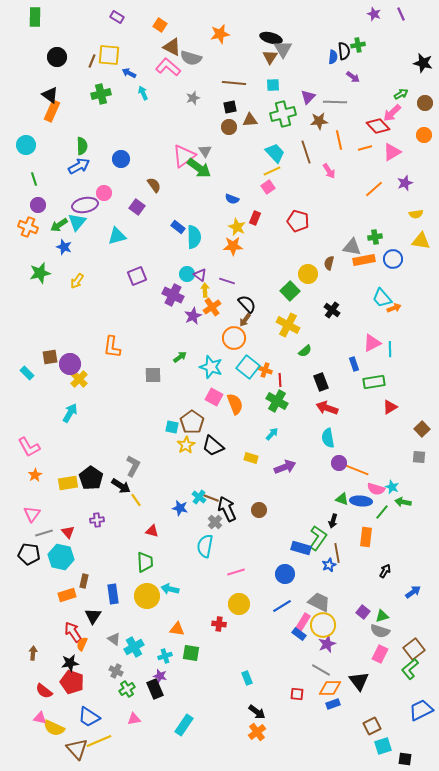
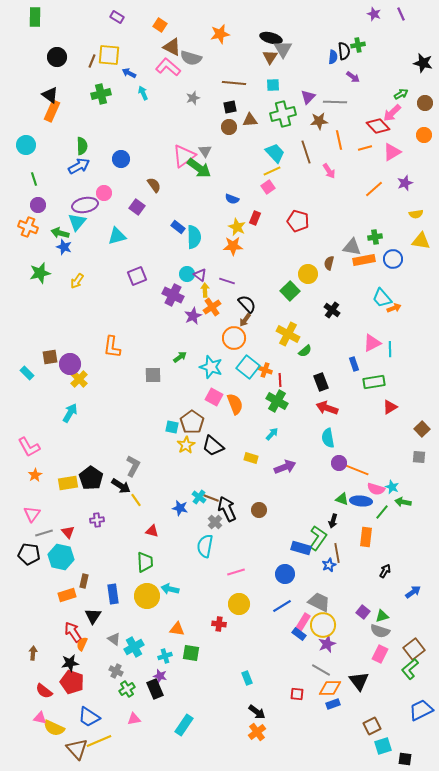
green arrow at (59, 225): moved 1 px right, 8 px down; rotated 48 degrees clockwise
yellow cross at (288, 325): moved 9 px down
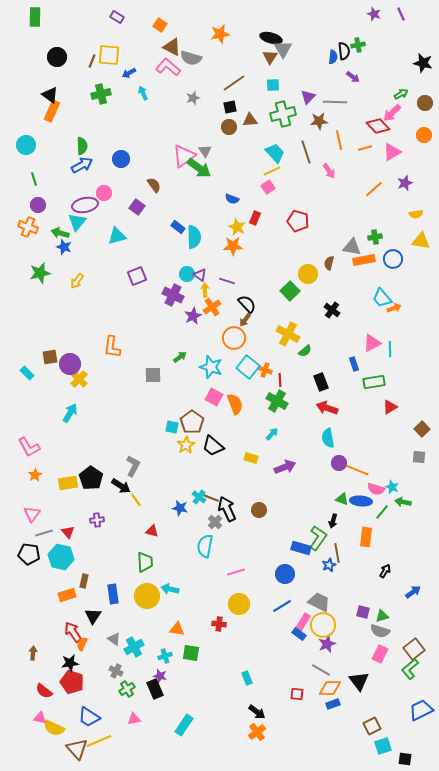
blue arrow at (129, 73): rotated 56 degrees counterclockwise
brown line at (234, 83): rotated 40 degrees counterclockwise
blue arrow at (79, 166): moved 3 px right, 1 px up
purple square at (363, 612): rotated 24 degrees counterclockwise
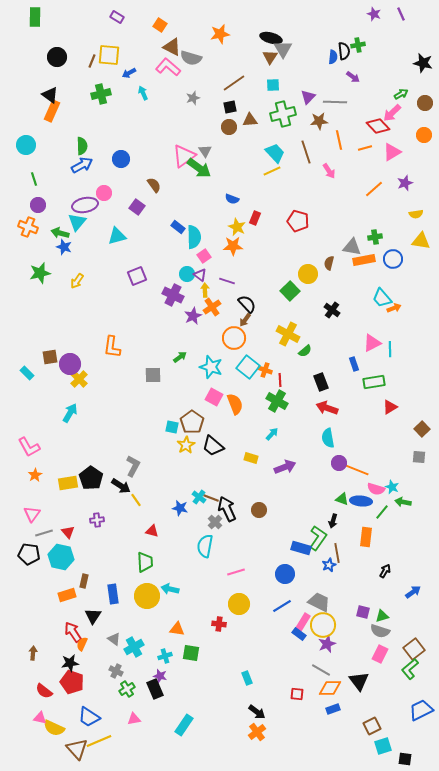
pink square at (268, 187): moved 64 px left, 69 px down
blue rectangle at (333, 704): moved 5 px down
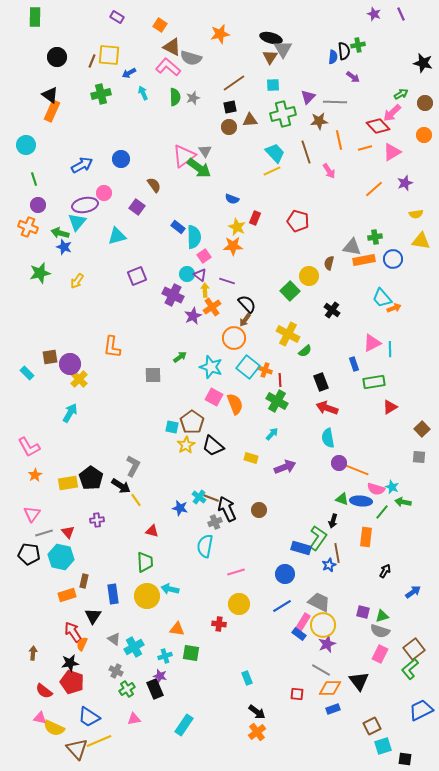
green semicircle at (82, 146): moved 93 px right, 49 px up
yellow circle at (308, 274): moved 1 px right, 2 px down
gray cross at (215, 522): rotated 24 degrees clockwise
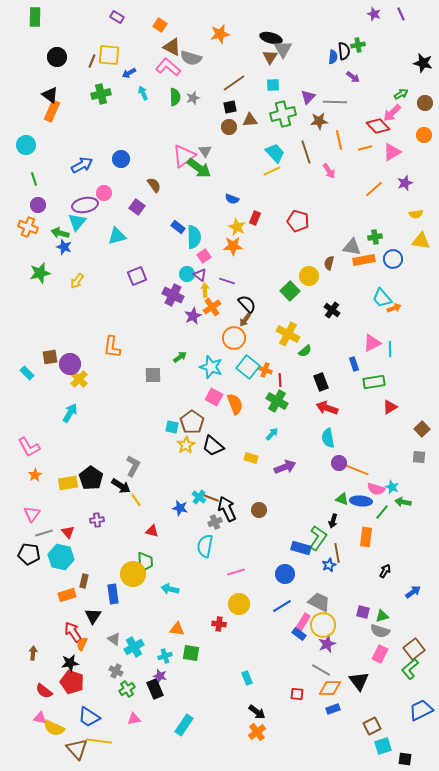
yellow circle at (147, 596): moved 14 px left, 22 px up
yellow line at (99, 741): rotated 30 degrees clockwise
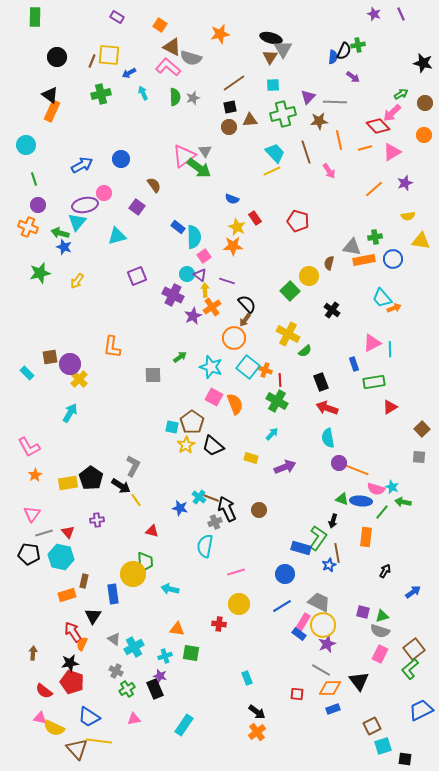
black semicircle at (344, 51): rotated 30 degrees clockwise
yellow semicircle at (416, 214): moved 8 px left, 2 px down
red rectangle at (255, 218): rotated 56 degrees counterclockwise
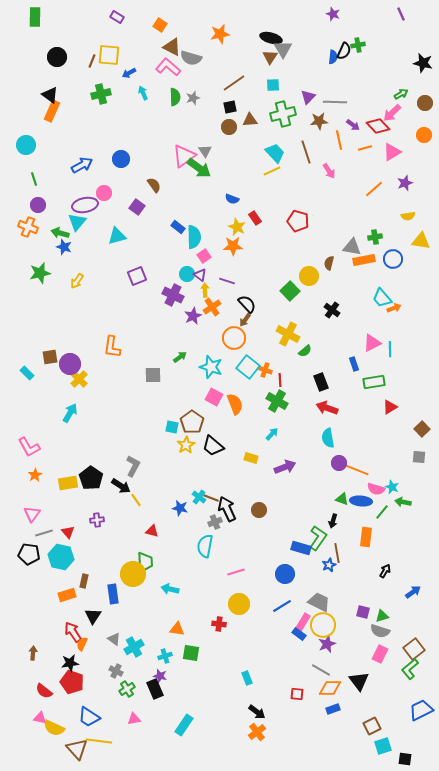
purple star at (374, 14): moved 41 px left
purple arrow at (353, 77): moved 48 px down
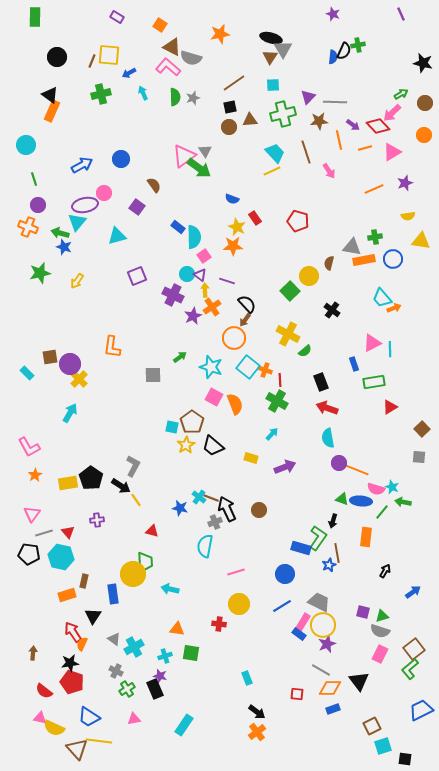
orange line at (374, 189): rotated 18 degrees clockwise
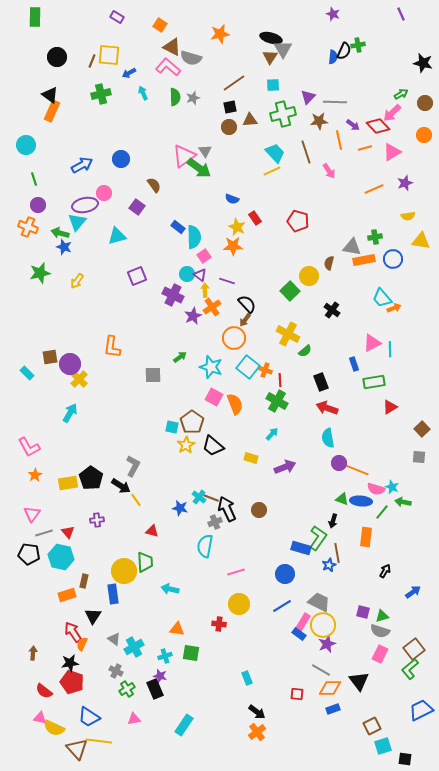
yellow circle at (133, 574): moved 9 px left, 3 px up
